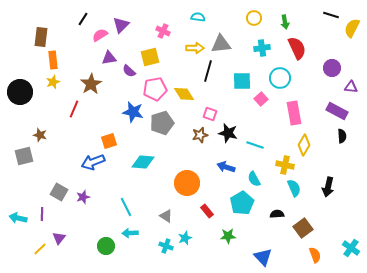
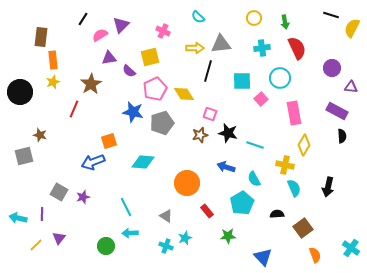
cyan semicircle at (198, 17): rotated 144 degrees counterclockwise
pink pentagon at (155, 89): rotated 15 degrees counterclockwise
yellow line at (40, 249): moved 4 px left, 4 px up
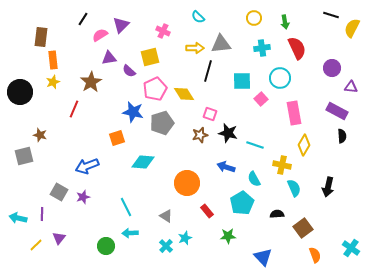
brown star at (91, 84): moved 2 px up
orange square at (109, 141): moved 8 px right, 3 px up
blue arrow at (93, 162): moved 6 px left, 4 px down
yellow cross at (285, 165): moved 3 px left
cyan cross at (166, 246): rotated 24 degrees clockwise
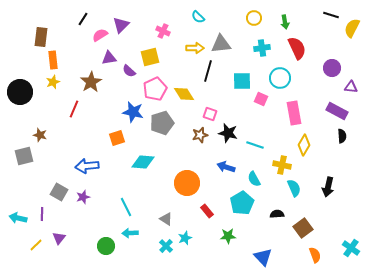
pink square at (261, 99): rotated 24 degrees counterclockwise
blue arrow at (87, 166): rotated 15 degrees clockwise
gray triangle at (166, 216): moved 3 px down
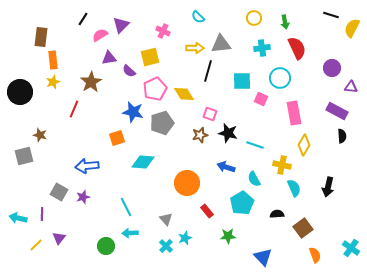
gray triangle at (166, 219): rotated 16 degrees clockwise
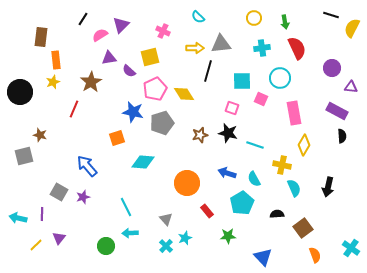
orange rectangle at (53, 60): moved 3 px right
pink square at (210, 114): moved 22 px right, 6 px up
blue arrow at (87, 166): rotated 55 degrees clockwise
blue arrow at (226, 167): moved 1 px right, 6 px down
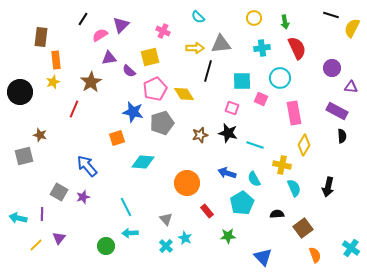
cyan star at (185, 238): rotated 24 degrees counterclockwise
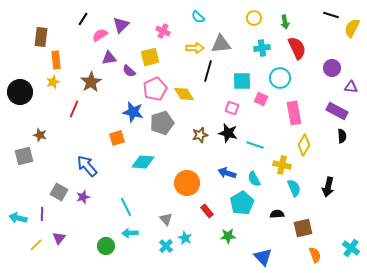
brown square at (303, 228): rotated 24 degrees clockwise
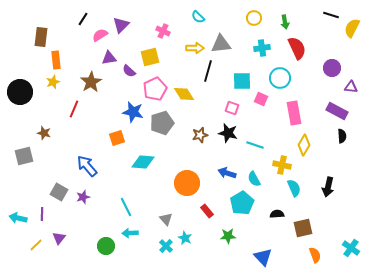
brown star at (40, 135): moved 4 px right, 2 px up
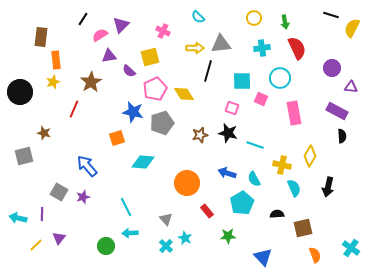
purple triangle at (109, 58): moved 2 px up
yellow diamond at (304, 145): moved 6 px right, 11 px down
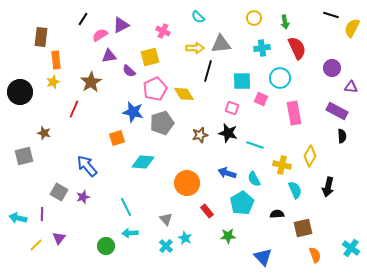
purple triangle at (121, 25): rotated 18 degrees clockwise
cyan semicircle at (294, 188): moved 1 px right, 2 px down
